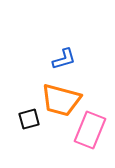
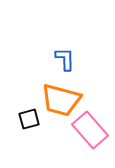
blue L-shape: moved 1 px right; rotated 75 degrees counterclockwise
pink rectangle: rotated 63 degrees counterclockwise
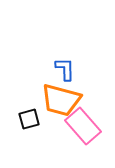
blue L-shape: moved 10 px down
pink rectangle: moved 7 px left, 4 px up
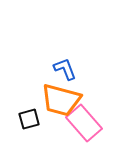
blue L-shape: rotated 20 degrees counterclockwise
pink rectangle: moved 1 px right, 3 px up
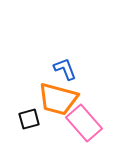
orange trapezoid: moved 3 px left, 1 px up
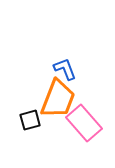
orange trapezoid: rotated 84 degrees counterclockwise
black square: moved 1 px right, 1 px down
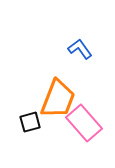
blue L-shape: moved 15 px right, 20 px up; rotated 15 degrees counterclockwise
black square: moved 2 px down
